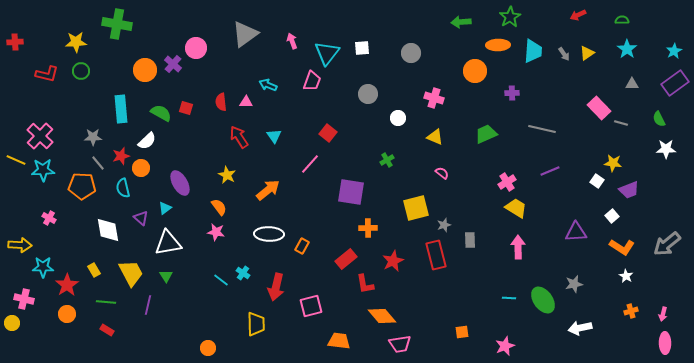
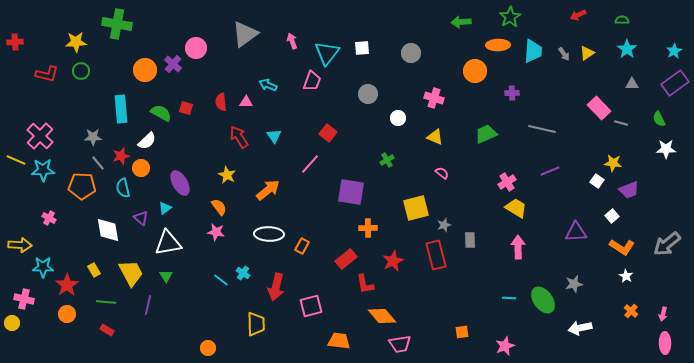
orange cross at (631, 311): rotated 32 degrees counterclockwise
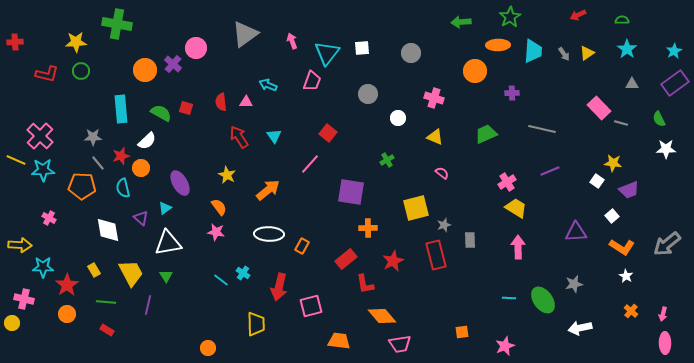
red arrow at (276, 287): moved 3 px right
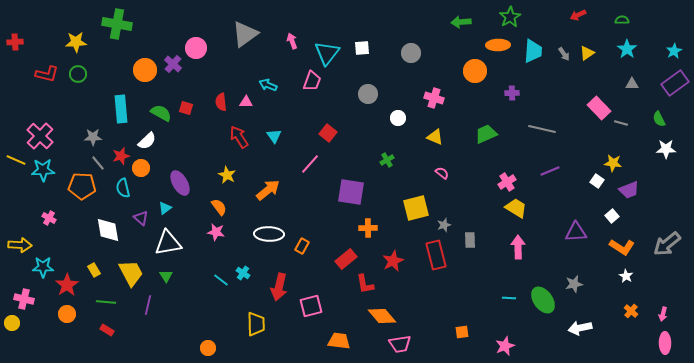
green circle at (81, 71): moved 3 px left, 3 px down
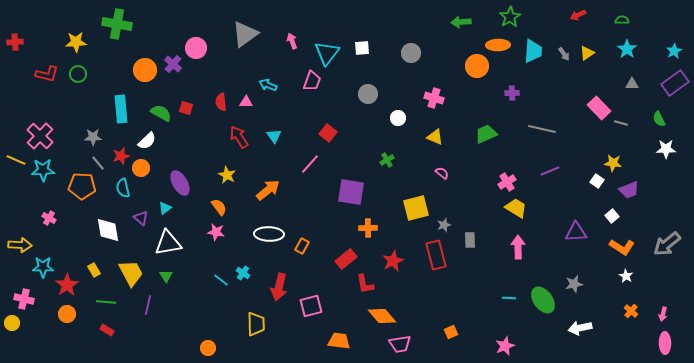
orange circle at (475, 71): moved 2 px right, 5 px up
orange square at (462, 332): moved 11 px left; rotated 16 degrees counterclockwise
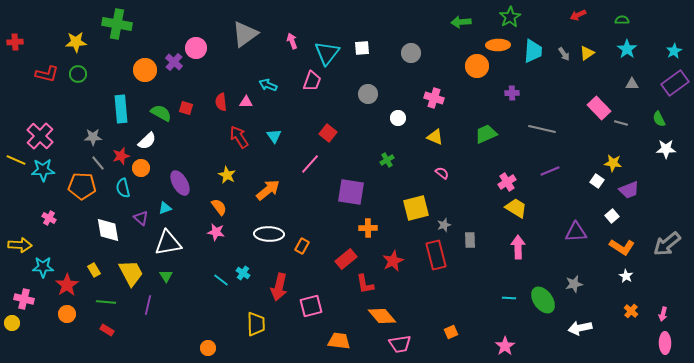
purple cross at (173, 64): moved 1 px right, 2 px up
cyan triangle at (165, 208): rotated 16 degrees clockwise
pink star at (505, 346): rotated 12 degrees counterclockwise
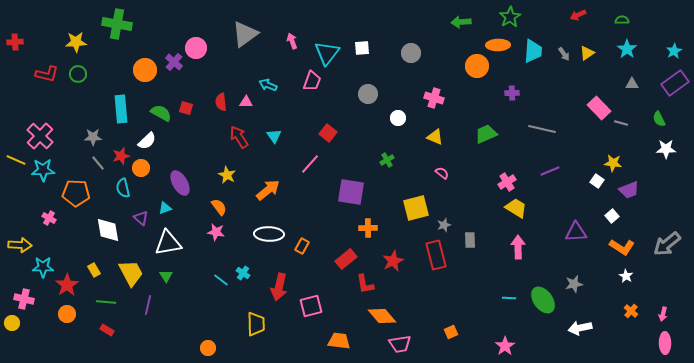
orange pentagon at (82, 186): moved 6 px left, 7 px down
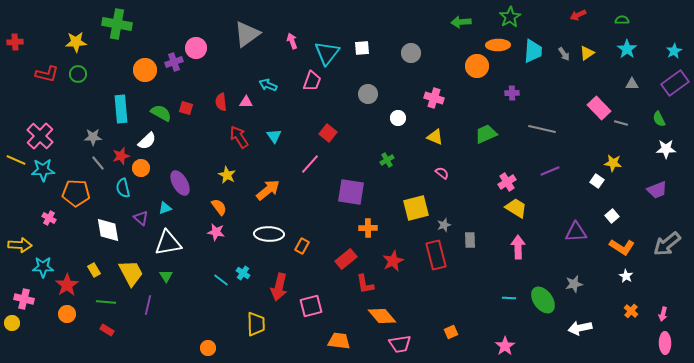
gray triangle at (245, 34): moved 2 px right
purple cross at (174, 62): rotated 30 degrees clockwise
purple trapezoid at (629, 190): moved 28 px right
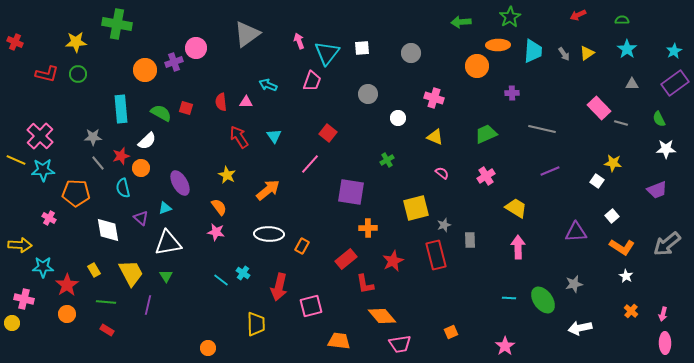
pink arrow at (292, 41): moved 7 px right
red cross at (15, 42): rotated 28 degrees clockwise
pink cross at (507, 182): moved 21 px left, 6 px up
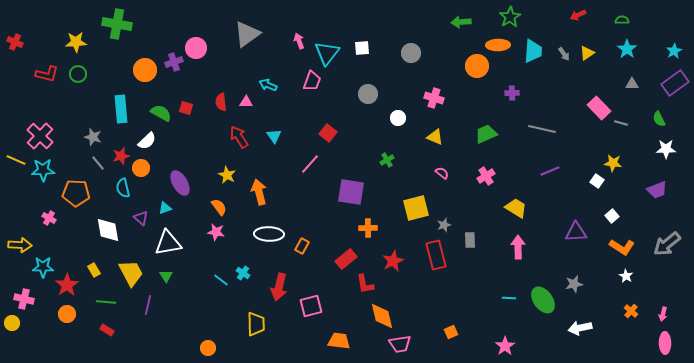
gray star at (93, 137): rotated 18 degrees clockwise
orange arrow at (268, 190): moved 9 px left, 2 px down; rotated 65 degrees counterclockwise
orange diamond at (382, 316): rotated 28 degrees clockwise
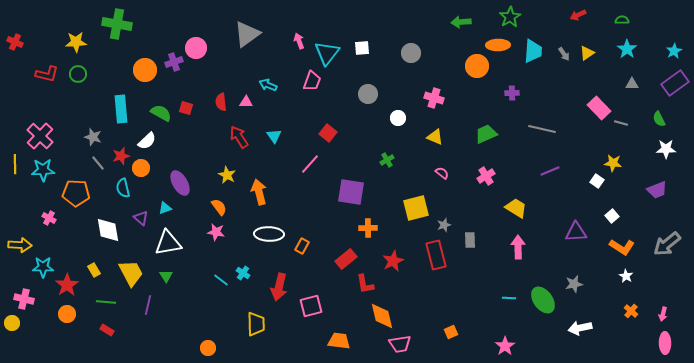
yellow line at (16, 160): moved 1 px left, 4 px down; rotated 66 degrees clockwise
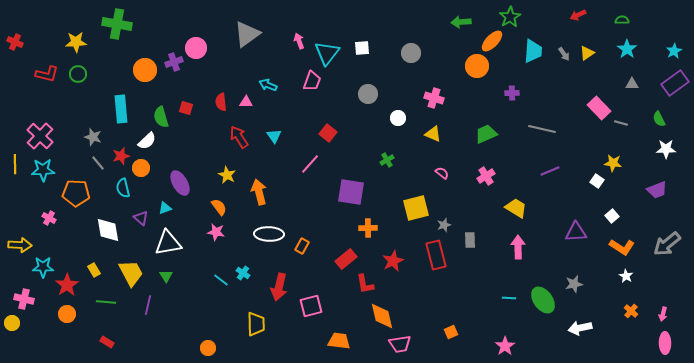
orange ellipse at (498, 45): moved 6 px left, 4 px up; rotated 45 degrees counterclockwise
green semicircle at (161, 113): moved 4 px down; rotated 135 degrees counterclockwise
yellow triangle at (435, 137): moved 2 px left, 3 px up
red rectangle at (107, 330): moved 12 px down
